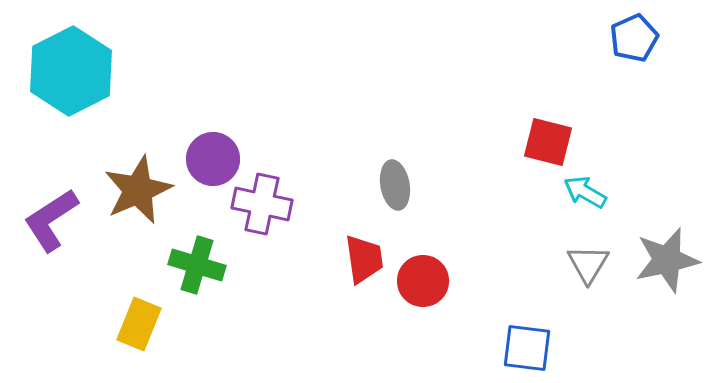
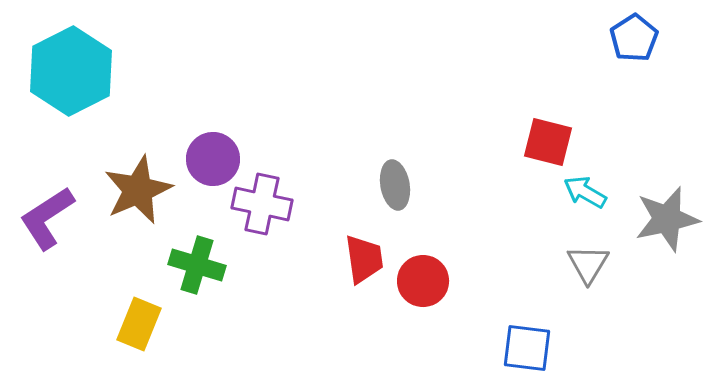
blue pentagon: rotated 9 degrees counterclockwise
purple L-shape: moved 4 px left, 2 px up
gray star: moved 41 px up
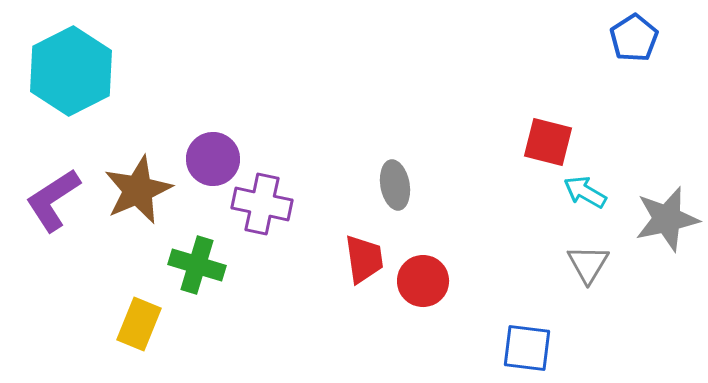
purple L-shape: moved 6 px right, 18 px up
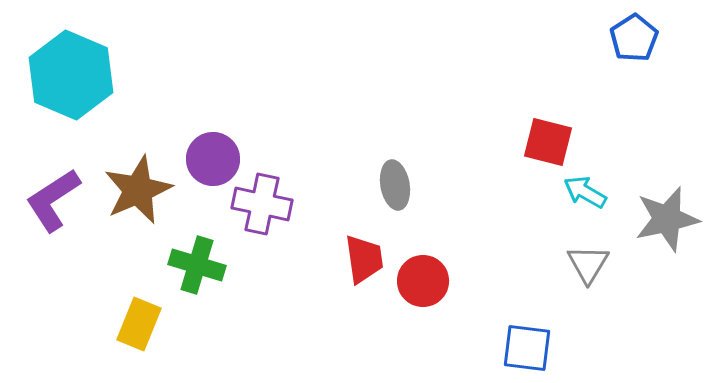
cyan hexagon: moved 4 px down; rotated 10 degrees counterclockwise
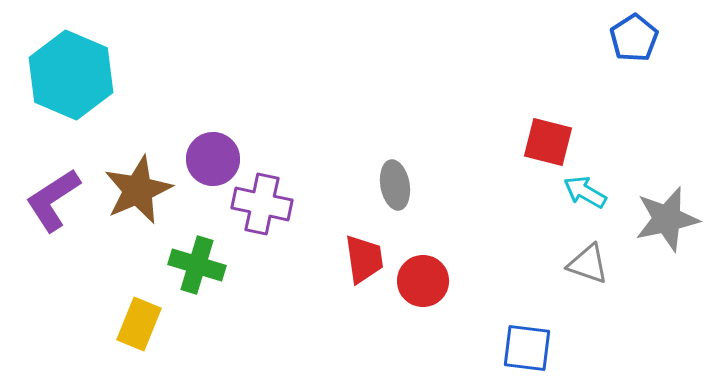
gray triangle: rotated 42 degrees counterclockwise
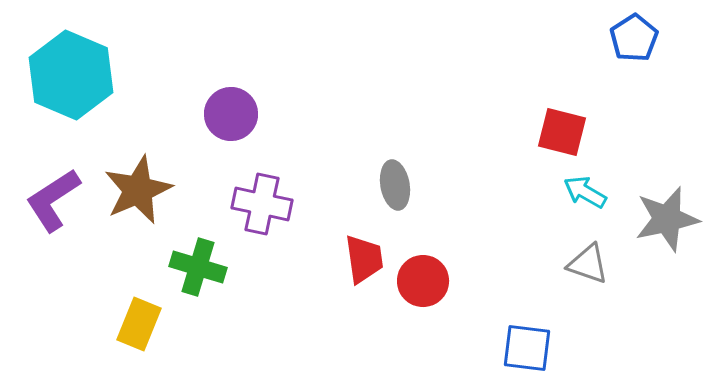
red square: moved 14 px right, 10 px up
purple circle: moved 18 px right, 45 px up
green cross: moved 1 px right, 2 px down
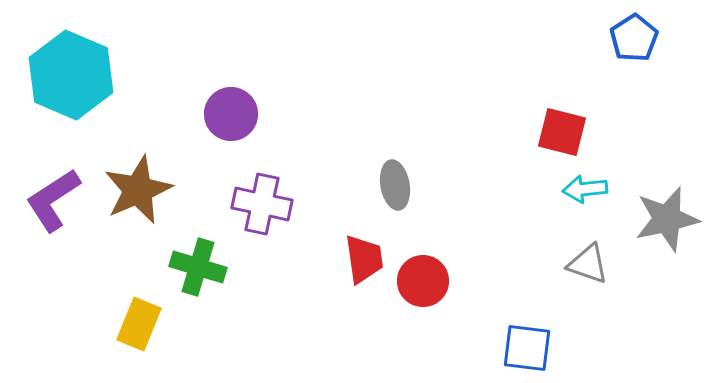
cyan arrow: moved 3 px up; rotated 36 degrees counterclockwise
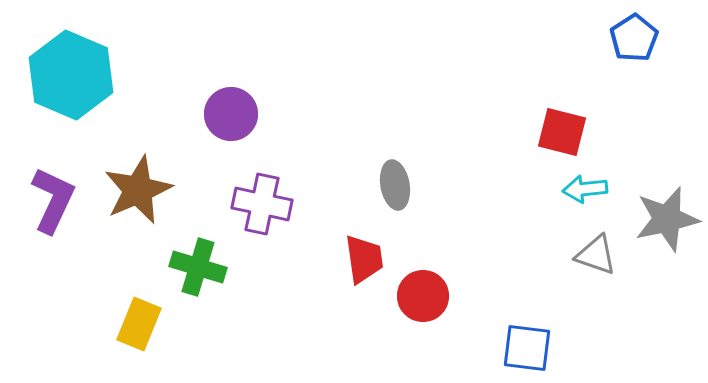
purple L-shape: rotated 148 degrees clockwise
gray triangle: moved 8 px right, 9 px up
red circle: moved 15 px down
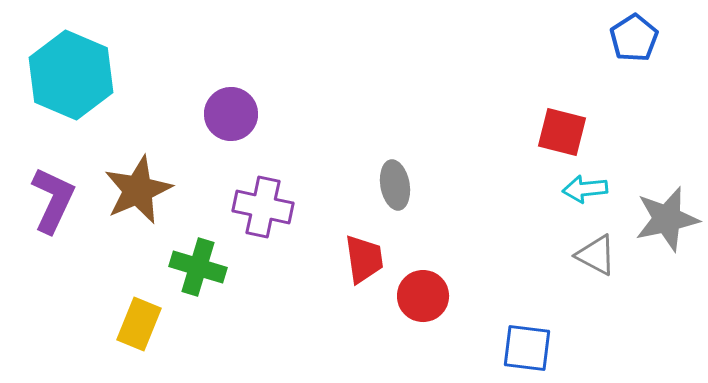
purple cross: moved 1 px right, 3 px down
gray triangle: rotated 9 degrees clockwise
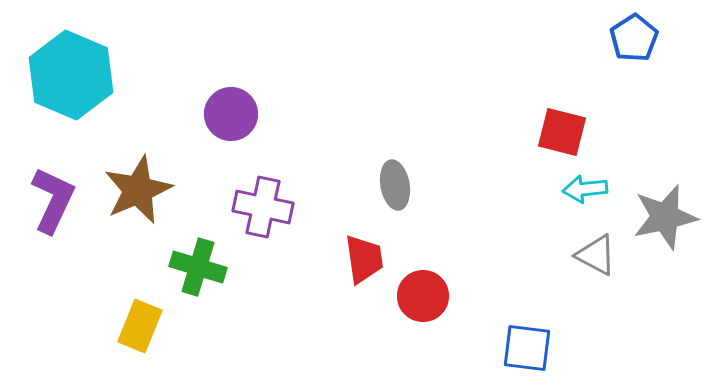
gray star: moved 2 px left, 2 px up
yellow rectangle: moved 1 px right, 2 px down
